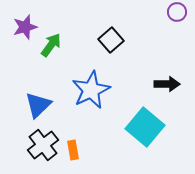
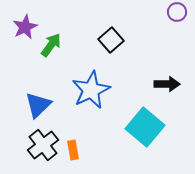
purple star: rotated 10 degrees counterclockwise
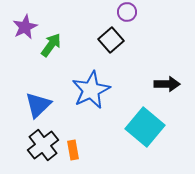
purple circle: moved 50 px left
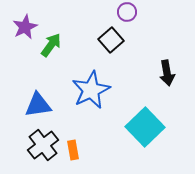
black arrow: moved 11 px up; rotated 80 degrees clockwise
blue triangle: rotated 36 degrees clockwise
cyan square: rotated 6 degrees clockwise
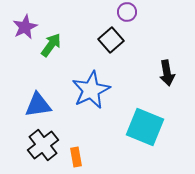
cyan square: rotated 24 degrees counterclockwise
orange rectangle: moved 3 px right, 7 px down
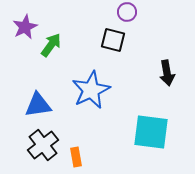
black square: moved 2 px right; rotated 35 degrees counterclockwise
cyan square: moved 6 px right, 5 px down; rotated 15 degrees counterclockwise
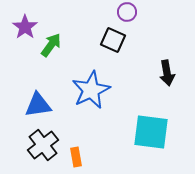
purple star: rotated 10 degrees counterclockwise
black square: rotated 10 degrees clockwise
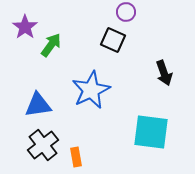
purple circle: moved 1 px left
black arrow: moved 3 px left; rotated 10 degrees counterclockwise
